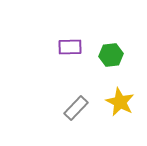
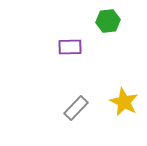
green hexagon: moved 3 px left, 34 px up
yellow star: moved 4 px right
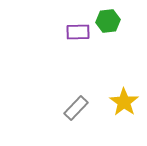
purple rectangle: moved 8 px right, 15 px up
yellow star: rotated 8 degrees clockwise
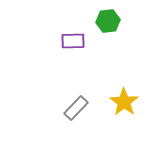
purple rectangle: moved 5 px left, 9 px down
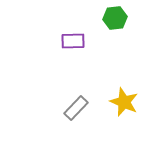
green hexagon: moved 7 px right, 3 px up
yellow star: rotated 12 degrees counterclockwise
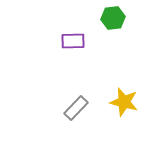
green hexagon: moved 2 px left
yellow star: rotated 8 degrees counterclockwise
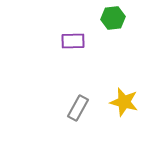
gray rectangle: moved 2 px right; rotated 15 degrees counterclockwise
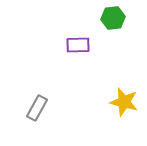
purple rectangle: moved 5 px right, 4 px down
gray rectangle: moved 41 px left
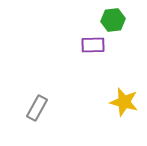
green hexagon: moved 2 px down
purple rectangle: moved 15 px right
